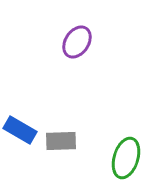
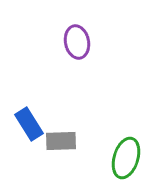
purple ellipse: rotated 44 degrees counterclockwise
blue rectangle: moved 9 px right, 6 px up; rotated 28 degrees clockwise
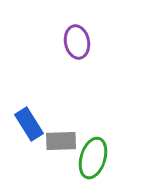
green ellipse: moved 33 px left
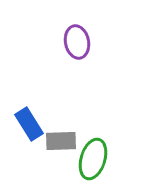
green ellipse: moved 1 px down
